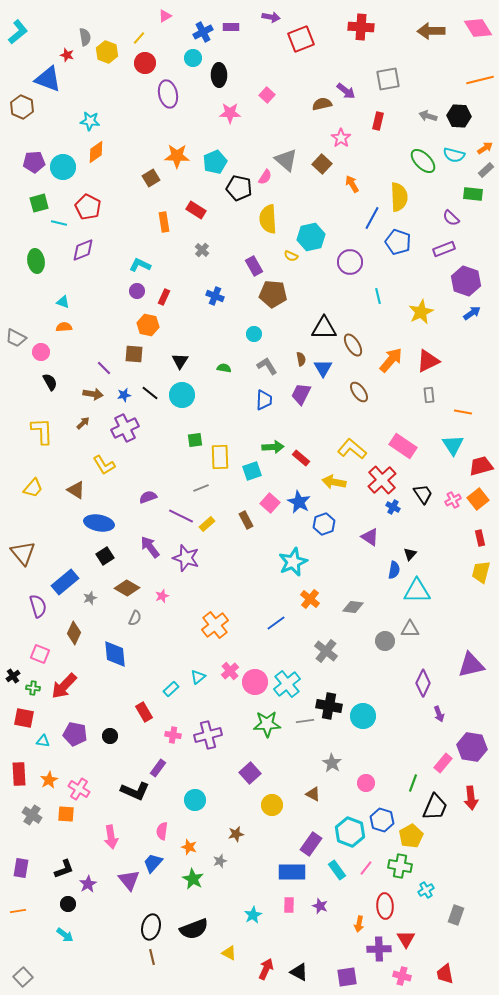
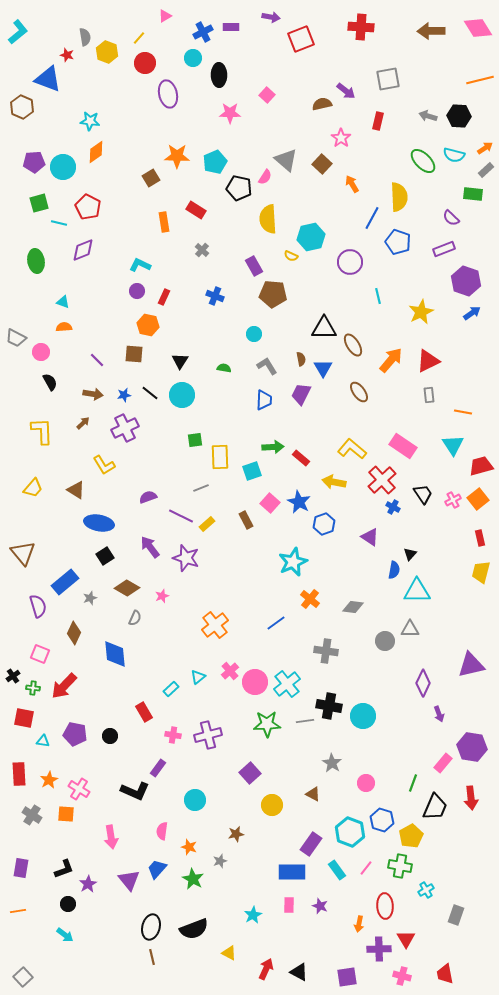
purple line at (104, 368): moved 7 px left, 8 px up
gray cross at (326, 651): rotated 30 degrees counterclockwise
blue trapezoid at (153, 863): moved 4 px right, 6 px down
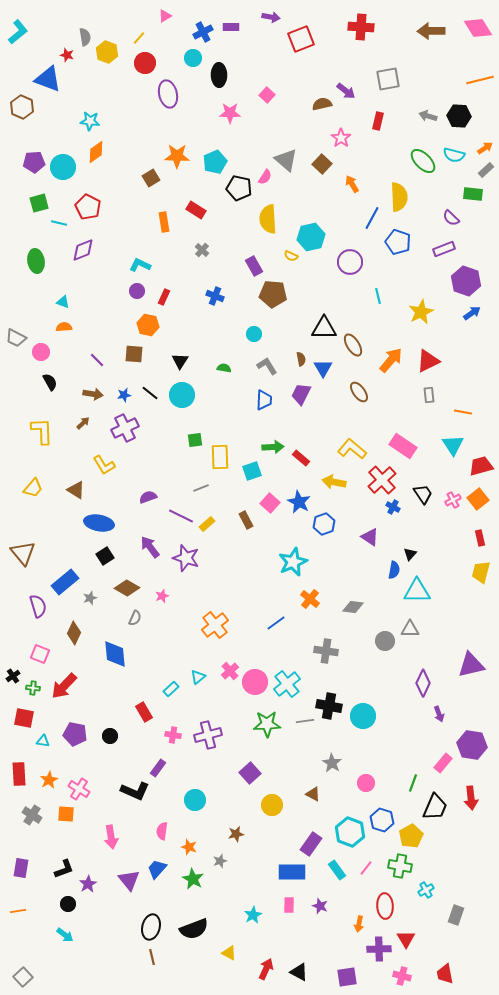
purple hexagon at (472, 747): moved 2 px up
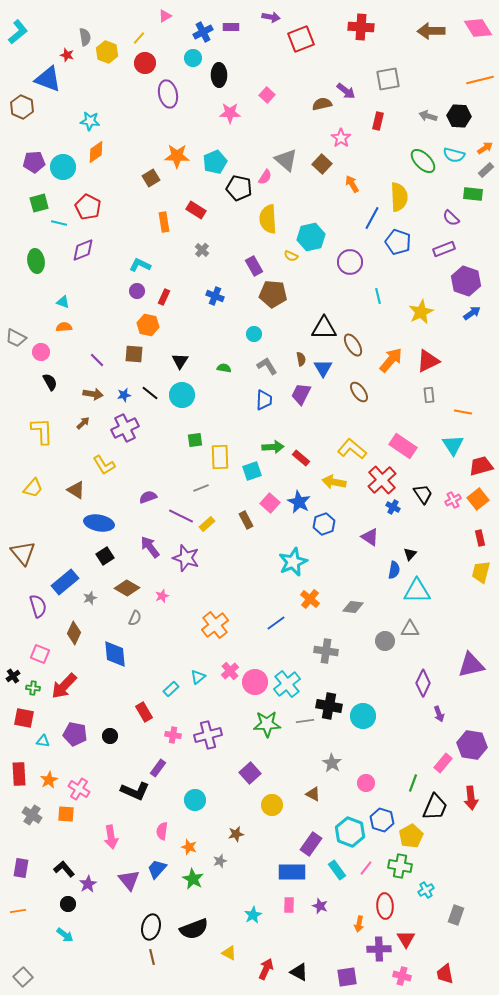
black L-shape at (64, 869): rotated 110 degrees counterclockwise
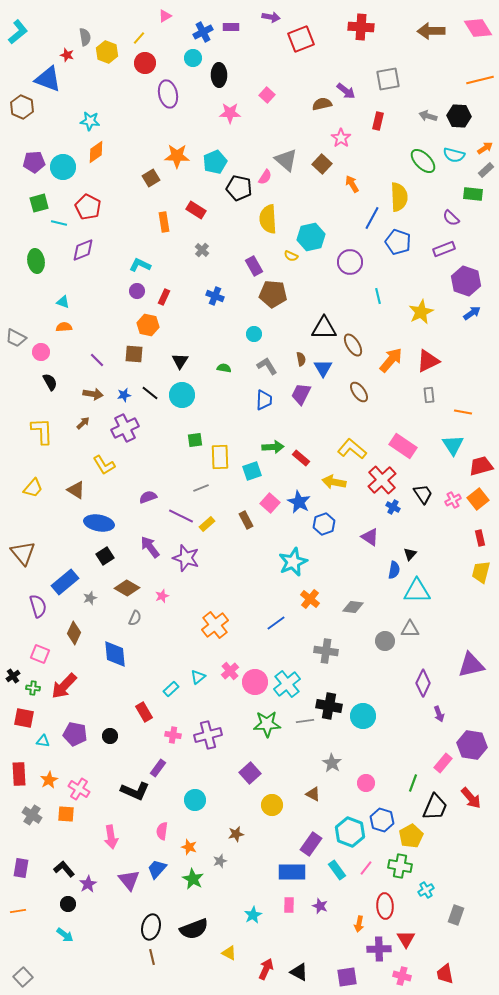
red arrow at (471, 798): rotated 35 degrees counterclockwise
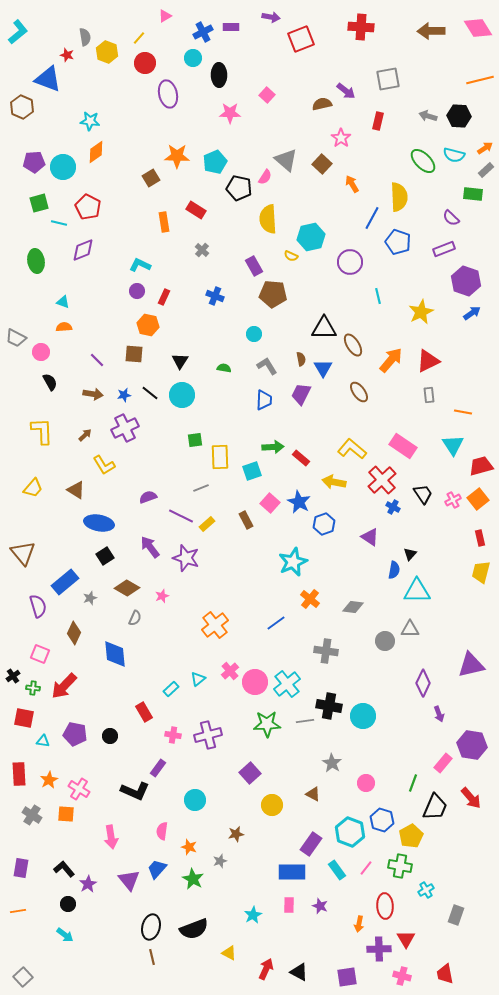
brown arrow at (83, 423): moved 2 px right, 12 px down
cyan triangle at (198, 677): moved 2 px down
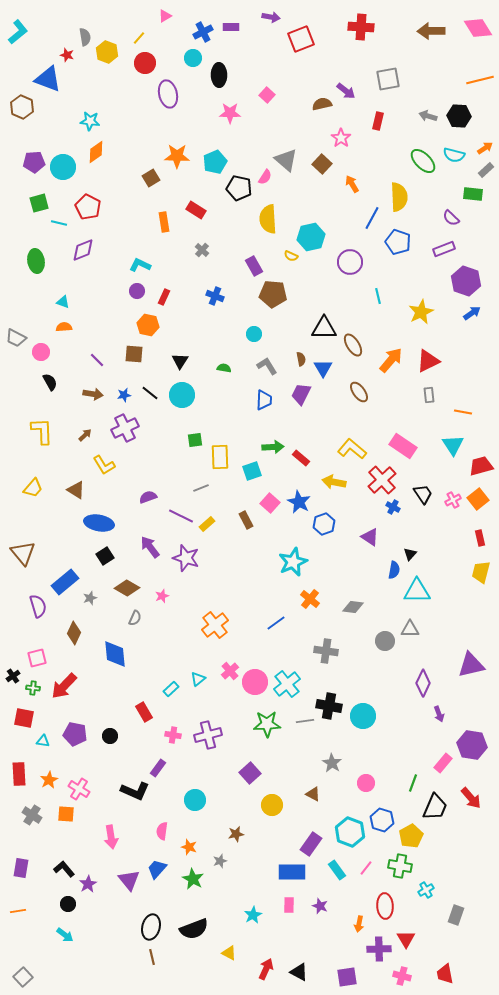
pink square at (40, 654): moved 3 px left, 4 px down; rotated 36 degrees counterclockwise
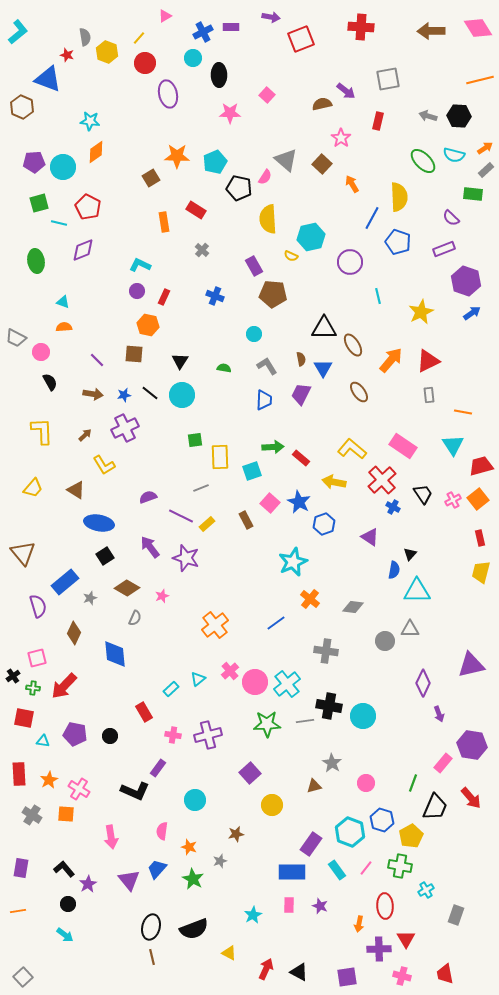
brown triangle at (313, 794): moved 1 px right, 8 px up; rotated 42 degrees counterclockwise
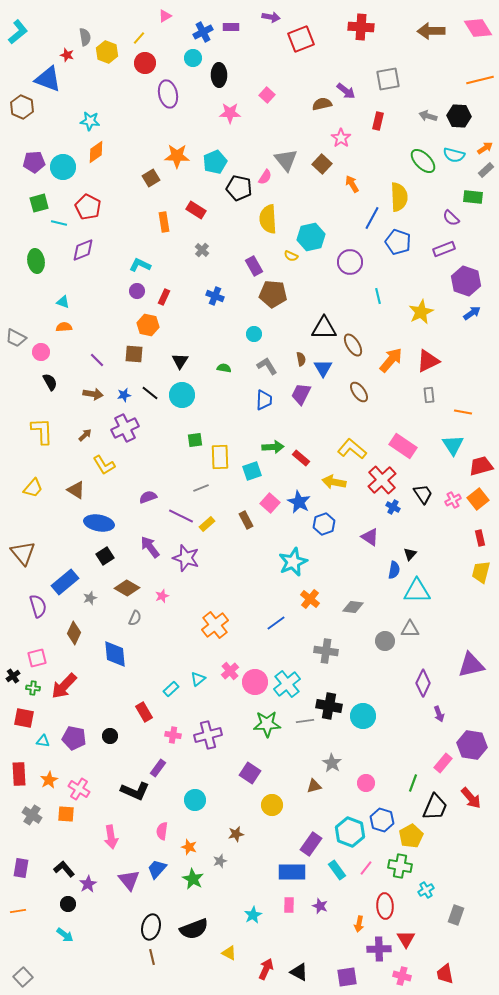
gray triangle at (286, 160): rotated 10 degrees clockwise
green rectangle at (473, 194): moved 3 px down
purple pentagon at (75, 734): moved 1 px left, 4 px down
purple square at (250, 773): rotated 15 degrees counterclockwise
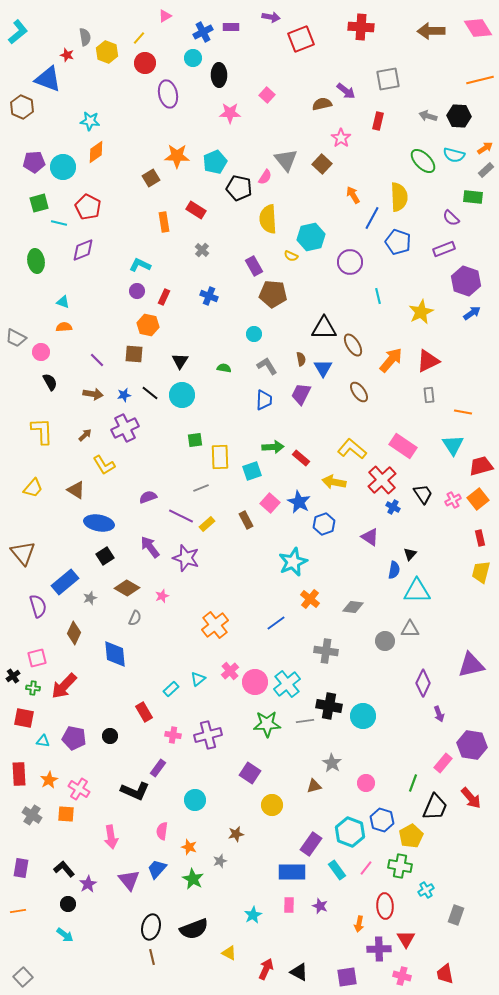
orange arrow at (352, 184): moved 1 px right, 11 px down
blue cross at (215, 296): moved 6 px left
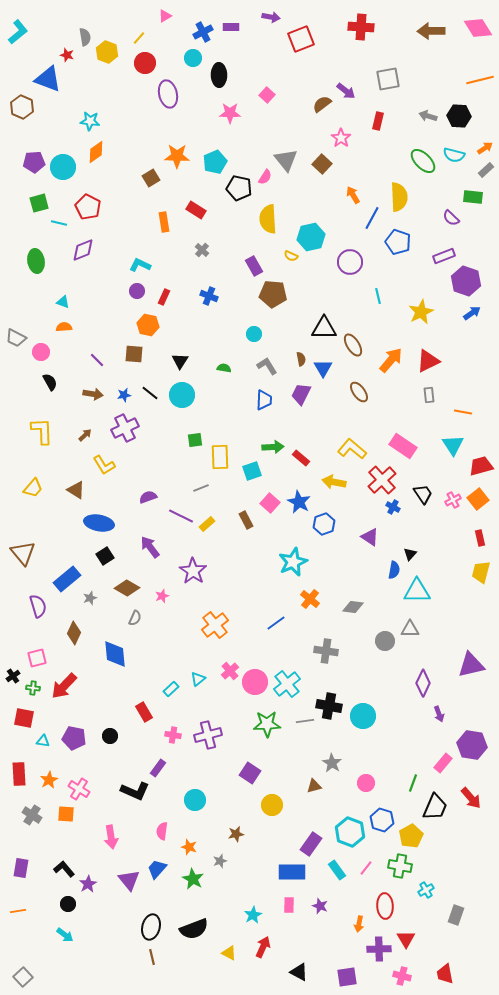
brown semicircle at (322, 104): rotated 24 degrees counterclockwise
purple rectangle at (444, 249): moved 7 px down
purple star at (186, 558): moved 7 px right, 13 px down; rotated 16 degrees clockwise
blue rectangle at (65, 582): moved 2 px right, 3 px up
red arrow at (266, 969): moved 3 px left, 22 px up
